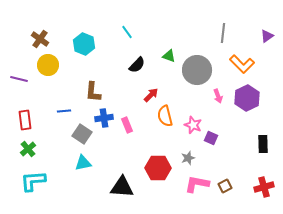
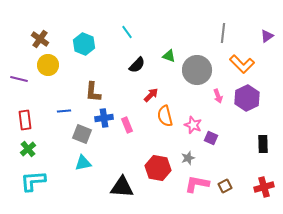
gray square: rotated 12 degrees counterclockwise
red hexagon: rotated 10 degrees clockwise
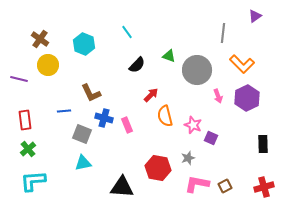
purple triangle: moved 12 px left, 20 px up
brown L-shape: moved 2 px left, 1 px down; rotated 30 degrees counterclockwise
blue cross: rotated 24 degrees clockwise
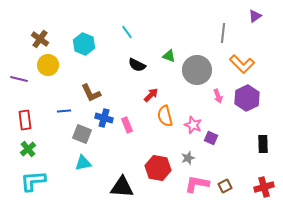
black semicircle: rotated 72 degrees clockwise
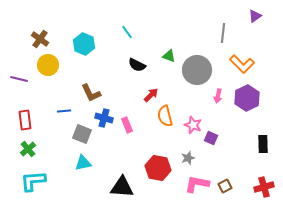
pink arrow: rotated 32 degrees clockwise
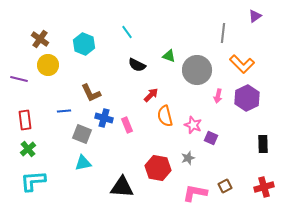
pink L-shape: moved 2 px left, 9 px down
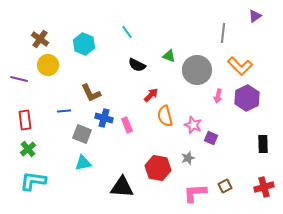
orange L-shape: moved 2 px left, 2 px down
cyan L-shape: rotated 12 degrees clockwise
pink L-shape: rotated 15 degrees counterclockwise
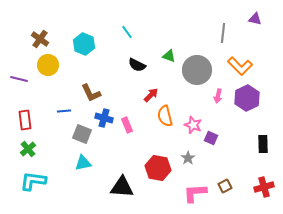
purple triangle: moved 3 px down; rotated 48 degrees clockwise
gray star: rotated 16 degrees counterclockwise
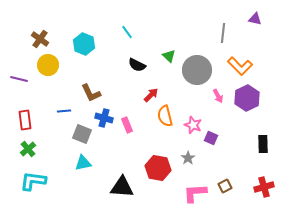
green triangle: rotated 24 degrees clockwise
pink arrow: rotated 40 degrees counterclockwise
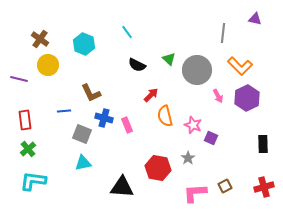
green triangle: moved 3 px down
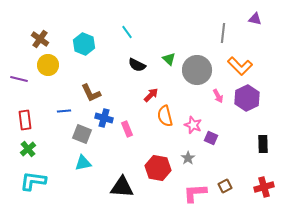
pink rectangle: moved 4 px down
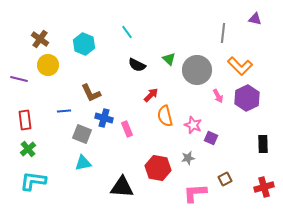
gray star: rotated 24 degrees clockwise
brown square: moved 7 px up
